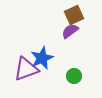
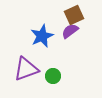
blue star: moved 22 px up
green circle: moved 21 px left
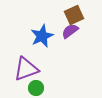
green circle: moved 17 px left, 12 px down
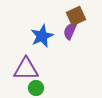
brown square: moved 2 px right, 1 px down
purple semicircle: rotated 30 degrees counterclockwise
purple triangle: rotated 20 degrees clockwise
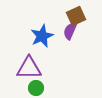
purple triangle: moved 3 px right, 1 px up
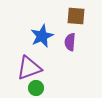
brown square: rotated 30 degrees clockwise
purple semicircle: moved 11 px down; rotated 18 degrees counterclockwise
purple triangle: rotated 20 degrees counterclockwise
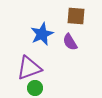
blue star: moved 2 px up
purple semicircle: rotated 36 degrees counterclockwise
green circle: moved 1 px left
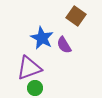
brown square: rotated 30 degrees clockwise
blue star: moved 4 px down; rotated 20 degrees counterclockwise
purple semicircle: moved 6 px left, 3 px down
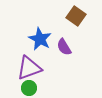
blue star: moved 2 px left, 1 px down
purple semicircle: moved 2 px down
green circle: moved 6 px left
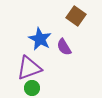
green circle: moved 3 px right
